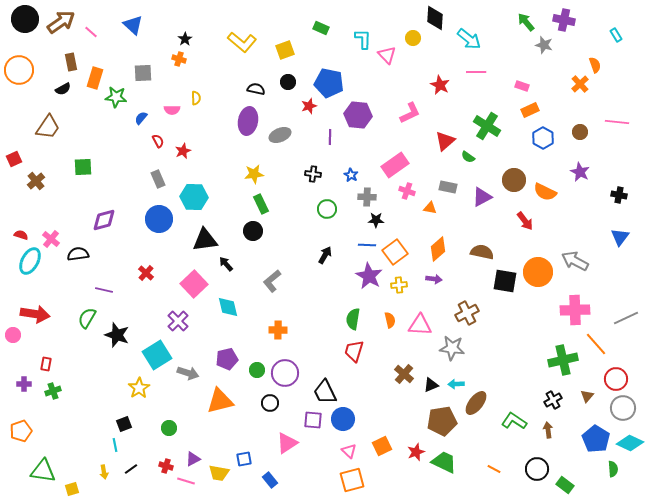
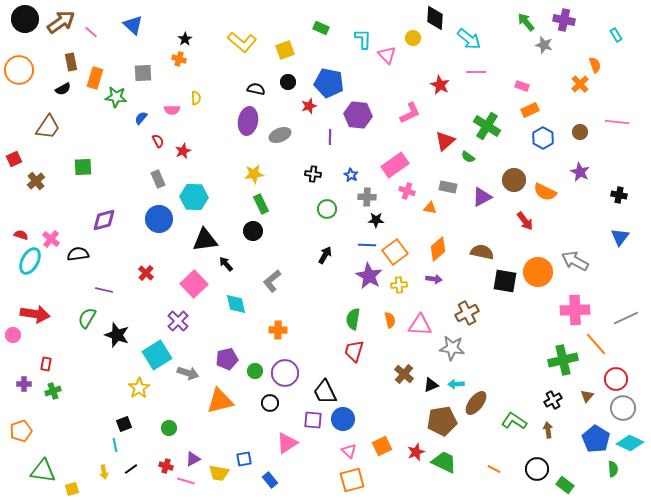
cyan diamond at (228, 307): moved 8 px right, 3 px up
green circle at (257, 370): moved 2 px left, 1 px down
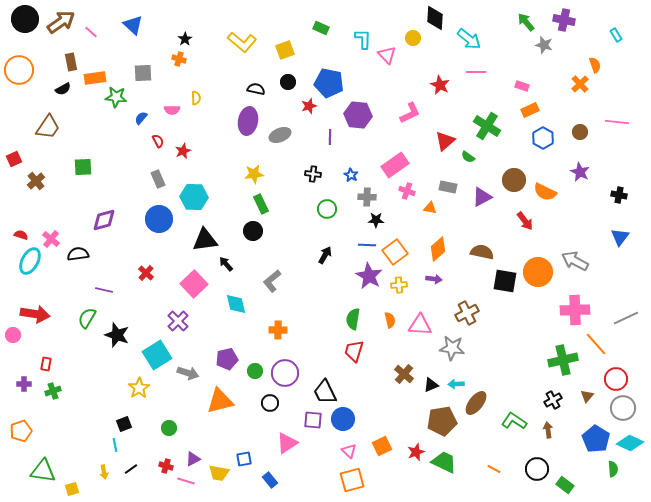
orange rectangle at (95, 78): rotated 65 degrees clockwise
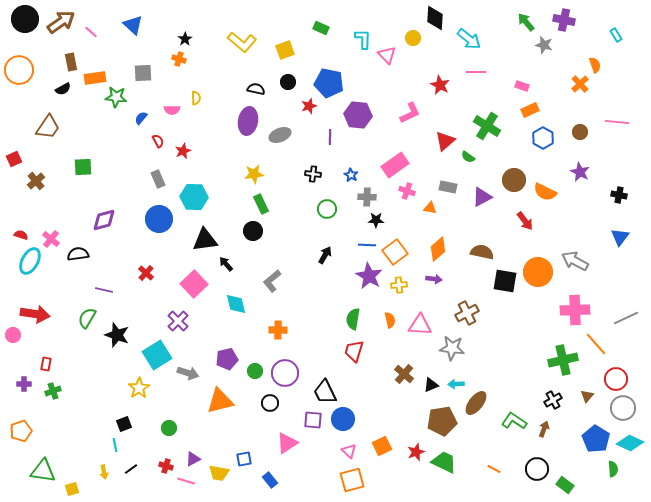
brown arrow at (548, 430): moved 4 px left, 1 px up; rotated 28 degrees clockwise
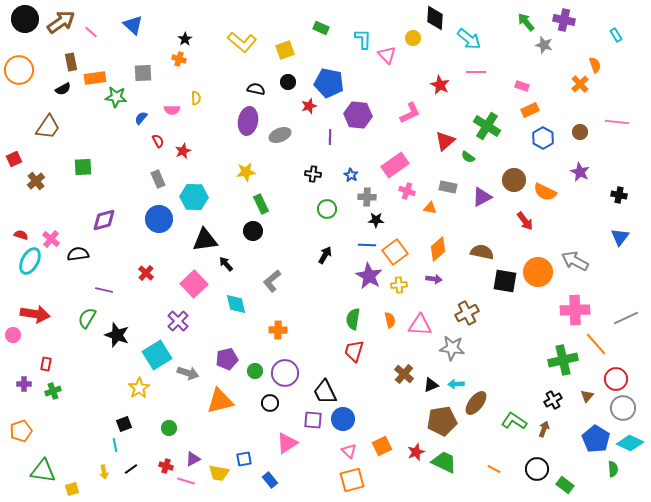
yellow star at (254, 174): moved 8 px left, 2 px up
